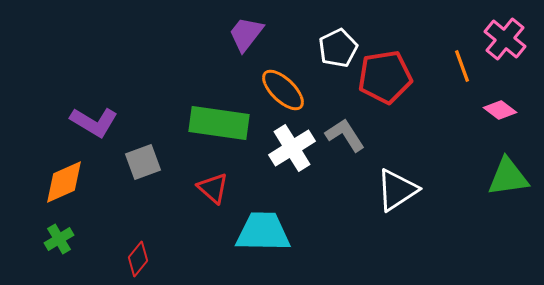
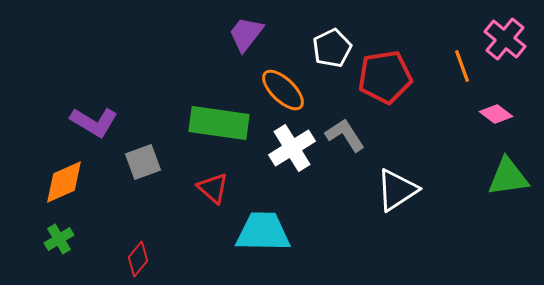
white pentagon: moved 6 px left
pink diamond: moved 4 px left, 4 px down
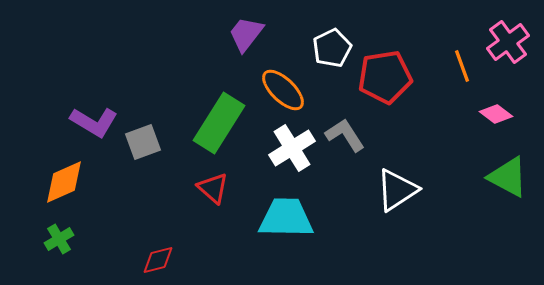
pink cross: moved 3 px right, 3 px down; rotated 15 degrees clockwise
green rectangle: rotated 66 degrees counterclockwise
gray square: moved 20 px up
green triangle: rotated 36 degrees clockwise
cyan trapezoid: moved 23 px right, 14 px up
red diamond: moved 20 px right, 1 px down; rotated 36 degrees clockwise
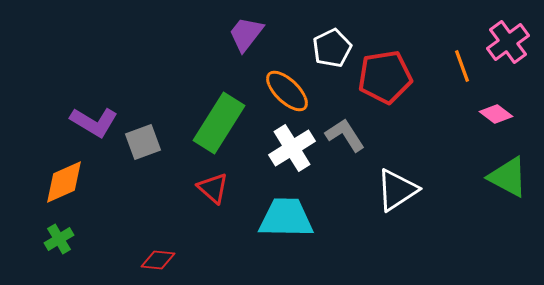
orange ellipse: moved 4 px right, 1 px down
red diamond: rotated 20 degrees clockwise
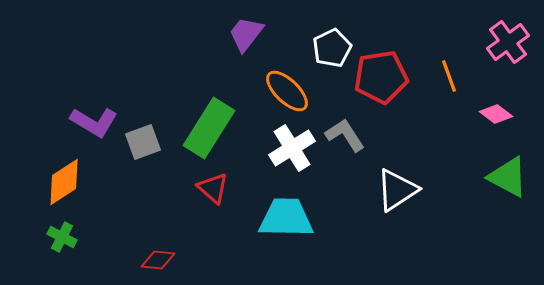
orange line: moved 13 px left, 10 px down
red pentagon: moved 4 px left
green rectangle: moved 10 px left, 5 px down
orange diamond: rotated 9 degrees counterclockwise
green cross: moved 3 px right, 2 px up; rotated 32 degrees counterclockwise
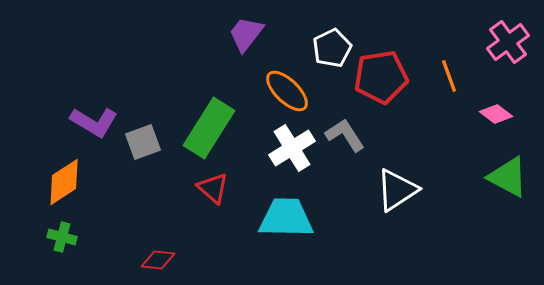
green cross: rotated 12 degrees counterclockwise
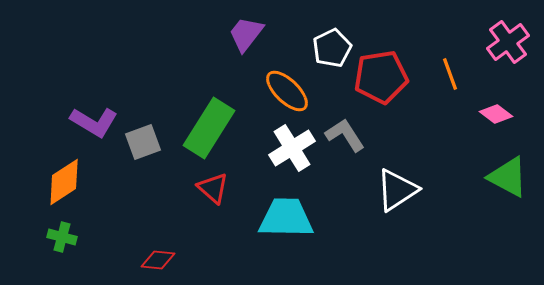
orange line: moved 1 px right, 2 px up
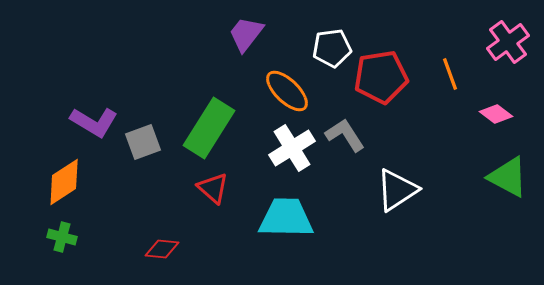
white pentagon: rotated 18 degrees clockwise
red diamond: moved 4 px right, 11 px up
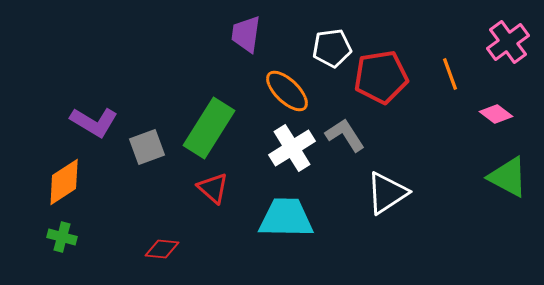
purple trapezoid: rotated 30 degrees counterclockwise
gray square: moved 4 px right, 5 px down
white triangle: moved 10 px left, 3 px down
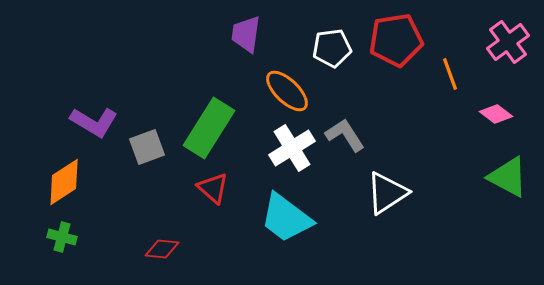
red pentagon: moved 15 px right, 37 px up
cyan trapezoid: rotated 144 degrees counterclockwise
